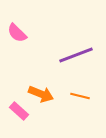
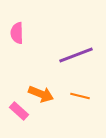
pink semicircle: rotated 45 degrees clockwise
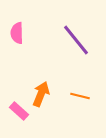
purple line: moved 15 px up; rotated 72 degrees clockwise
orange arrow: rotated 90 degrees counterclockwise
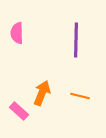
purple line: rotated 40 degrees clockwise
orange arrow: moved 1 px right, 1 px up
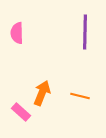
purple line: moved 9 px right, 8 px up
pink rectangle: moved 2 px right, 1 px down
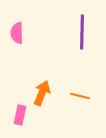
purple line: moved 3 px left
pink rectangle: moved 1 px left, 3 px down; rotated 60 degrees clockwise
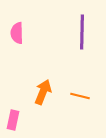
orange arrow: moved 1 px right, 1 px up
pink rectangle: moved 7 px left, 5 px down
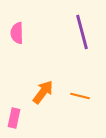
purple line: rotated 16 degrees counterclockwise
orange arrow: rotated 15 degrees clockwise
pink rectangle: moved 1 px right, 2 px up
